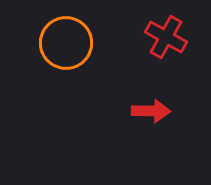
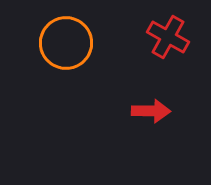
red cross: moved 2 px right
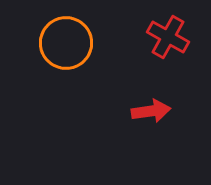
red arrow: rotated 9 degrees counterclockwise
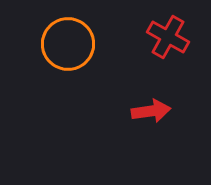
orange circle: moved 2 px right, 1 px down
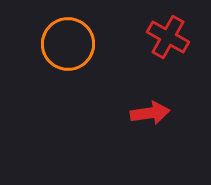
red arrow: moved 1 px left, 2 px down
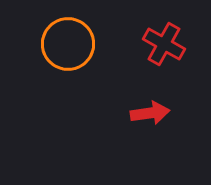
red cross: moved 4 px left, 7 px down
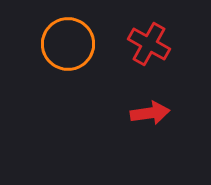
red cross: moved 15 px left
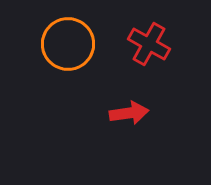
red arrow: moved 21 px left
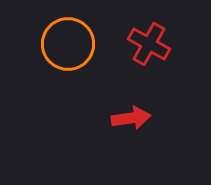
red arrow: moved 2 px right, 5 px down
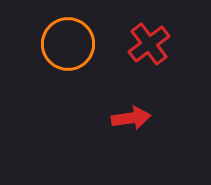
red cross: rotated 24 degrees clockwise
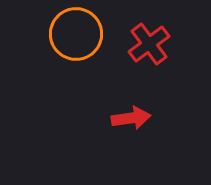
orange circle: moved 8 px right, 10 px up
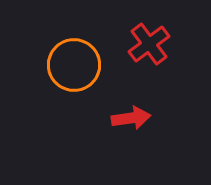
orange circle: moved 2 px left, 31 px down
